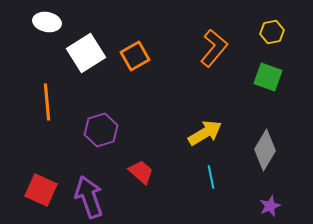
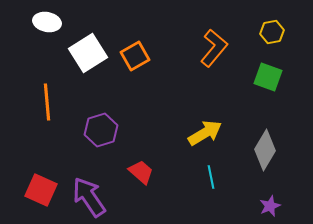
white square: moved 2 px right
purple arrow: rotated 15 degrees counterclockwise
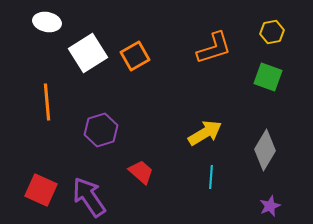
orange L-shape: rotated 33 degrees clockwise
cyan line: rotated 15 degrees clockwise
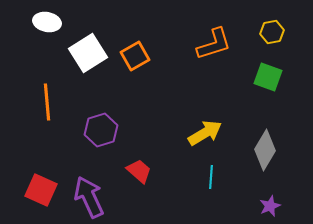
orange L-shape: moved 4 px up
red trapezoid: moved 2 px left, 1 px up
purple arrow: rotated 9 degrees clockwise
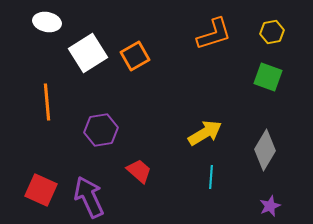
orange L-shape: moved 10 px up
purple hexagon: rotated 8 degrees clockwise
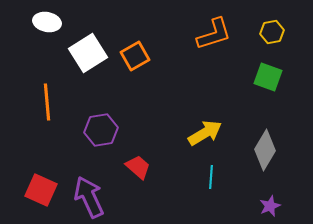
red trapezoid: moved 1 px left, 4 px up
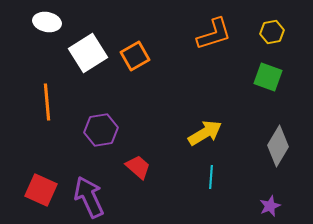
gray diamond: moved 13 px right, 4 px up
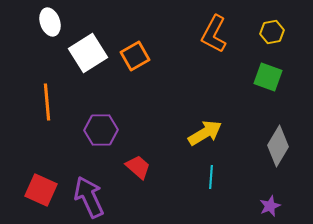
white ellipse: moved 3 px right; rotated 60 degrees clockwise
orange L-shape: rotated 135 degrees clockwise
purple hexagon: rotated 8 degrees clockwise
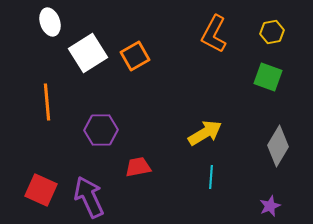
red trapezoid: rotated 52 degrees counterclockwise
